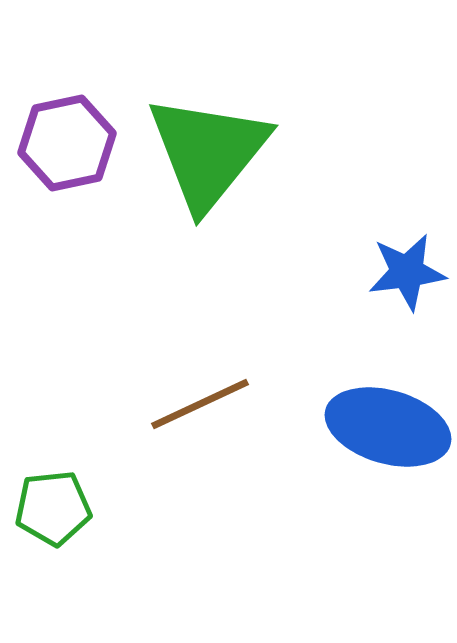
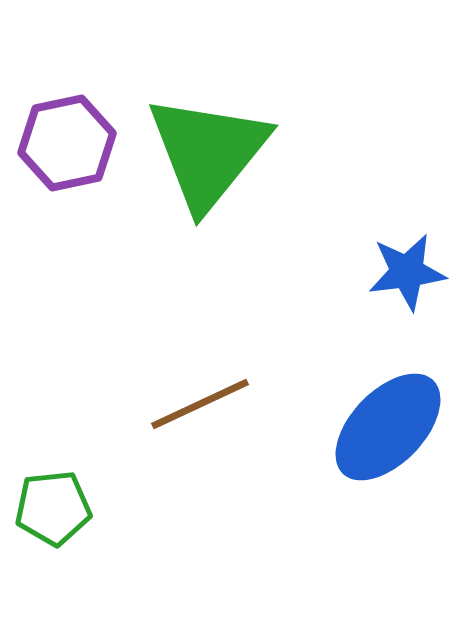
blue ellipse: rotated 62 degrees counterclockwise
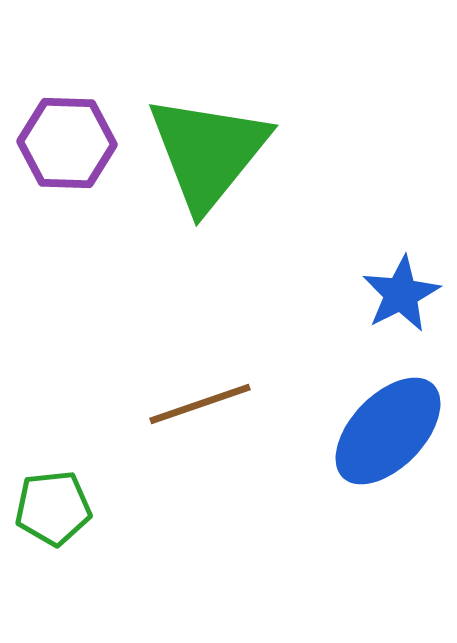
purple hexagon: rotated 14 degrees clockwise
blue star: moved 6 px left, 22 px down; rotated 20 degrees counterclockwise
brown line: rotated 6 degrees clockwise
blue ellipse: moved 4 px down
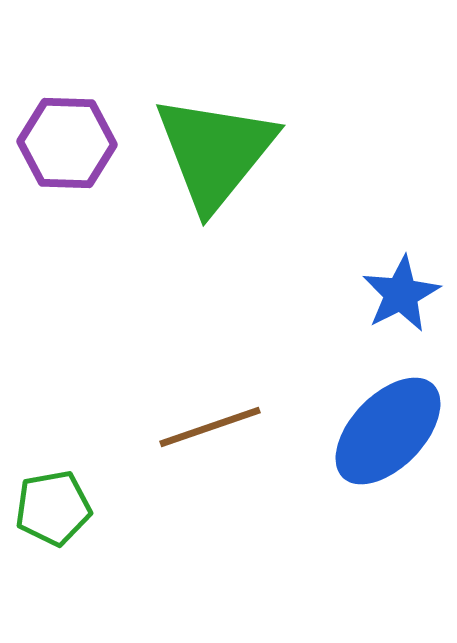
green triangle: moved 7 px right
brown line: moved 10 px right, 23 px down
green pentagon: rotated 4 degrees counterclockwise
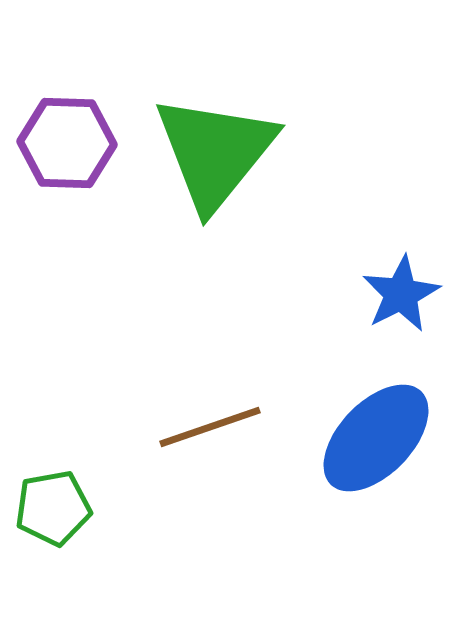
blue ellipse: moved 12 px left, 7 px down
